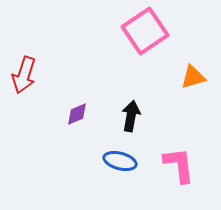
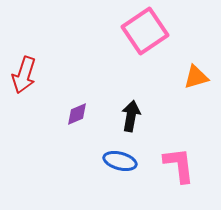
orange triangle: moved 3 px right
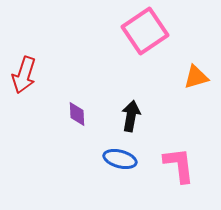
purple diamond: rotated 70 degrees counterclockwise
blue ellipse: moved 2 px up
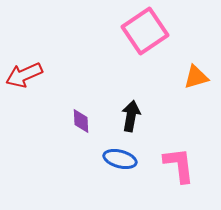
red arrow: rotated 48 degrees clockwise
purple diamond: moved 4 px right, 7 px down
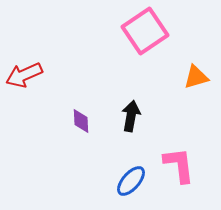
blue ellipse: moved 11 px right, 22 px down; rotated 64 degrees counterclockwise
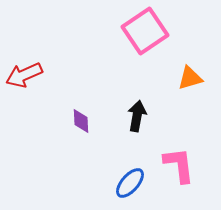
orange triangle: moved 6 px left, 1 px down
black arrow: moved 6 px right
blue ellipse: moved 1 px left, 2 px down
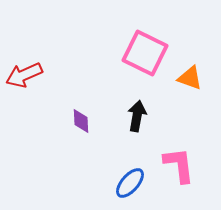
pink square: moved 22 px down; rotated 30 degrees counterclockwise
orange triangle: rotated 36 degrees clockwise
